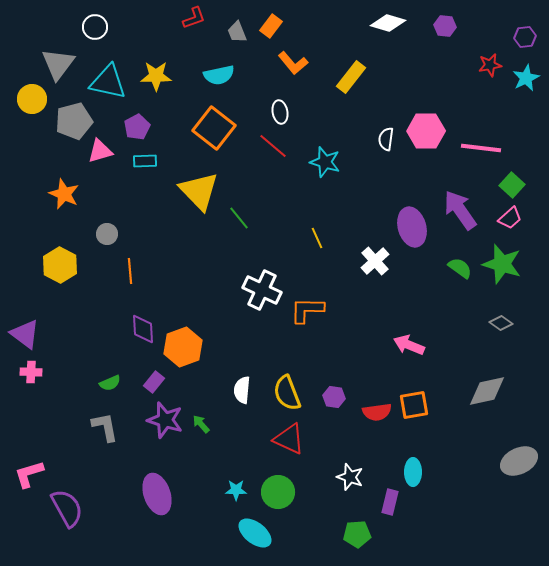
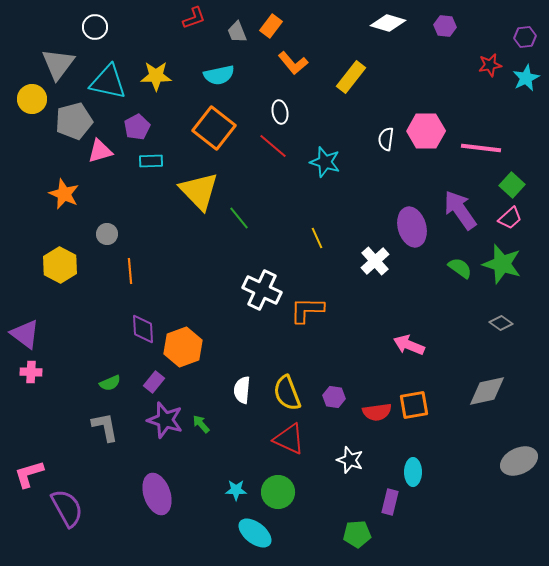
cyan rectangle at (145, 161): moved 6 px right
white star at (350, 477): moved 17 px up
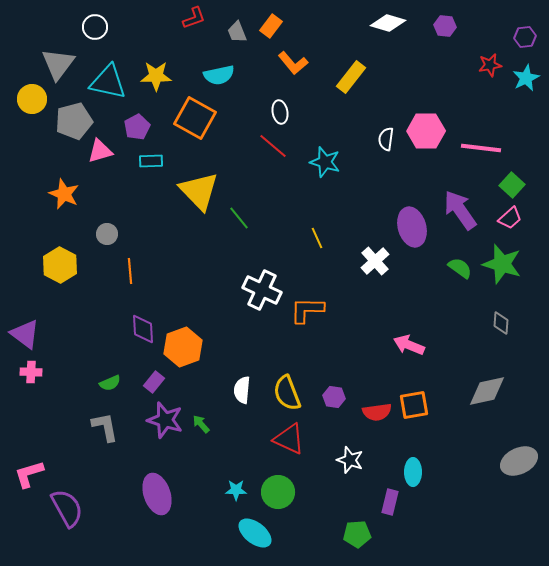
orange square at (214, 128): moved 19 px left, 10 px up; rotated 9 degrees counterclockwise
gray diamond at (501, 323): rotated 60 degrees clockwise
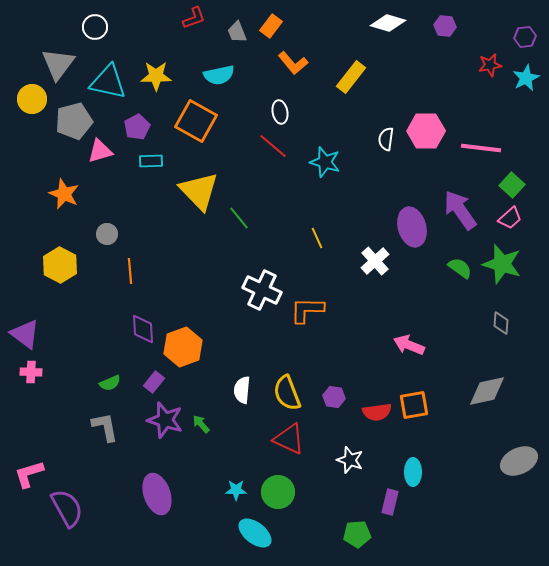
orange square at (195, 118): moved 1 px right, 3 px down
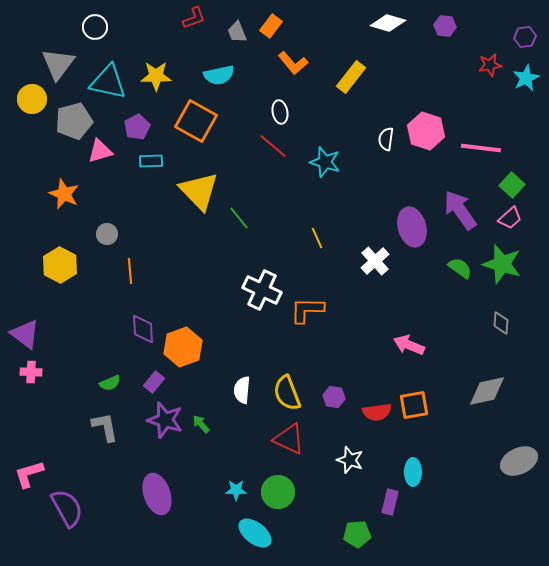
pink hexagon at (426, 131): rotated 18 degrees clockwise
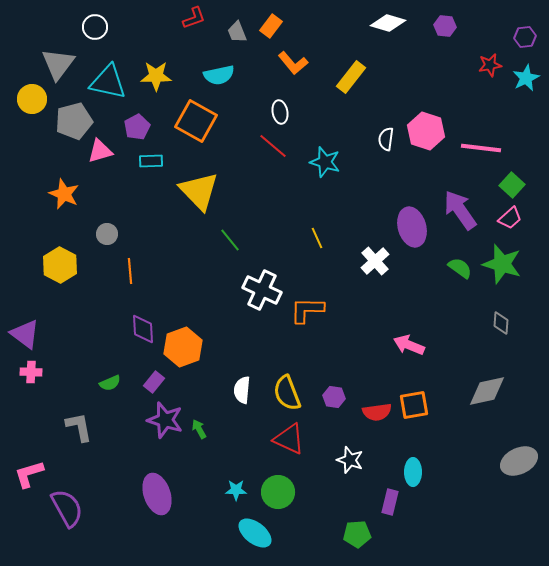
green line at (239, 218): moved 9 px left, 22 px down
green arrow at (201, 424): moved 2 px left, 5 px down; rotated 12 degrees clockwise
gray L-shape at (105, 427): moved 26 px left
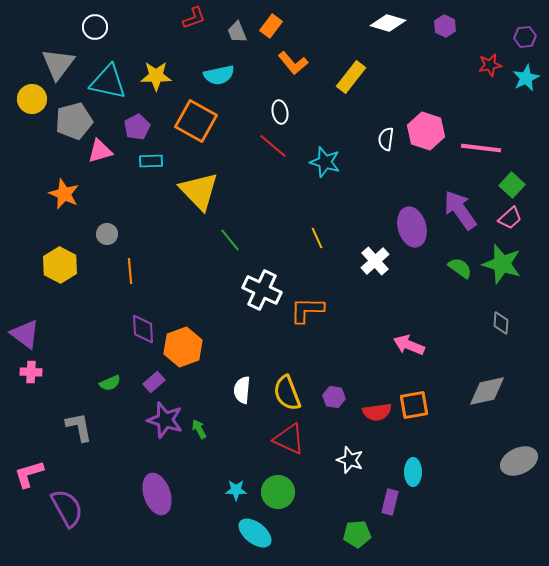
purple hexagon at (445, 26): rotated 20 degrees clockwise
purple rectangle at (154, 382): rotated 10 degrees clockwise
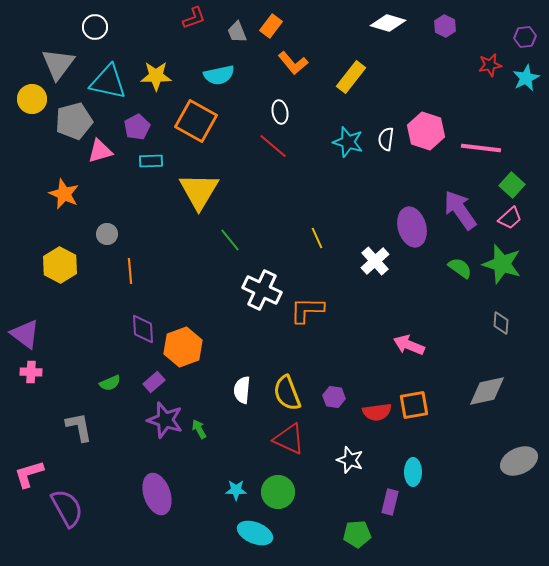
cyan star at (325, 162): moved 23 px right, 20 px up
yellow triangle at (199, 191): rotated 15 degrees clockwise
cyan ellipse at (255, 533): rotated 16 degrees counterclockwise
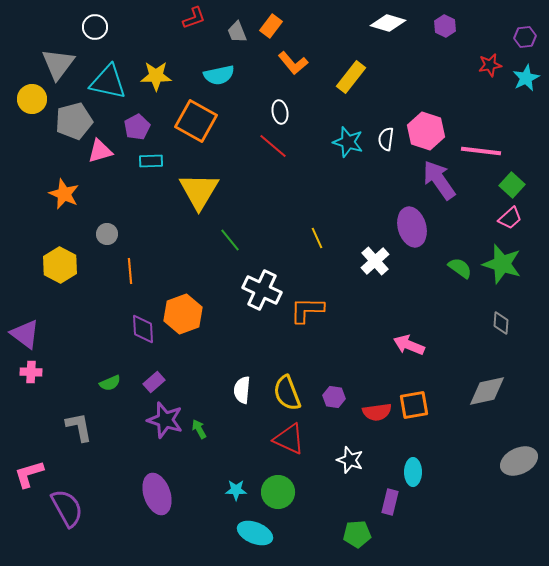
pink line at (481, 148): moved 3 px down
purple arrow at (460, 210): moved 21 px left, 30 px up
orange hexagon at (183, 347): moved 33 px up
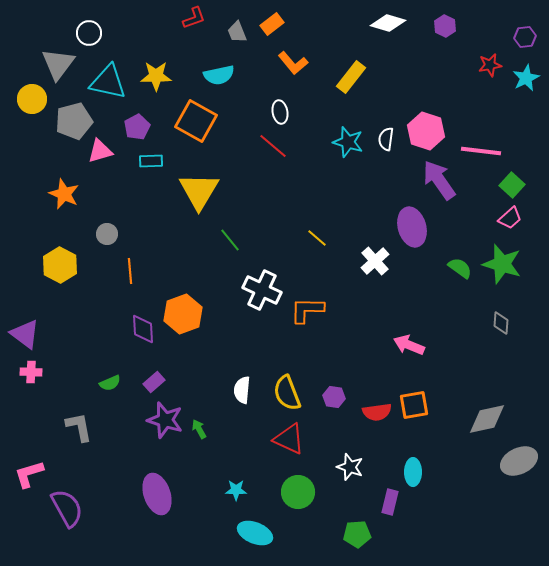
orange rectangle at (271, 26): moved 1 px right, 2 px up; rotated 15 degrees clockwise
white circle at (95, 27): moved 6 px left, 6 px down
yellow line at (317, 238): rotated 25 degrees counterclockwise
gray diamond at (487, 391): moved 28 px down
white star at (350, 460): moved 7 px down
green circle at (278, 492): moved 20 px right
